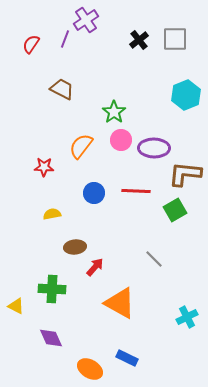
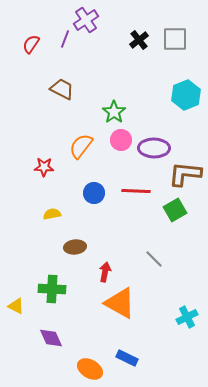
red arrow: moved 10 px right, 5 px down; rotated 30 degrees counterclockwise
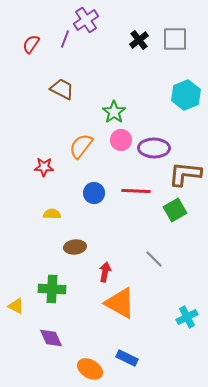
yellow semicircle: rotated 12 degrees clockwise
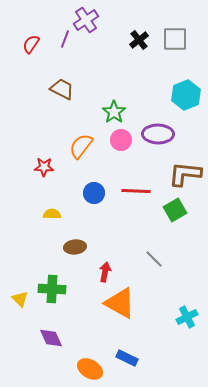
purple ellipse: moved 4 px right, 14 px up
yellow triangle: moved 4 px right, 7 px up; rotated 18 degrees clockwise
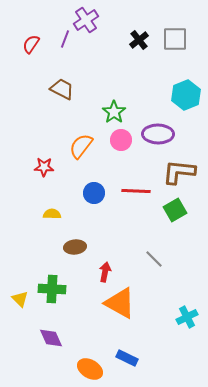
brown L-shape: moved 6 px left, 2 px up
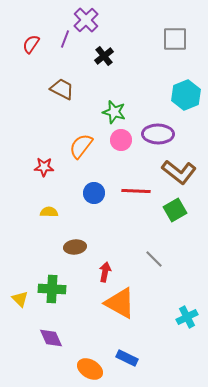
purple cross: rotated 10 degrees counterclockwise
black cross: moved 35 px left, 16 px down
green star: rotated 20 degrees counterclockwise
brown L-shape: rotated 148 degrees counterclockwise
yellow semicircle: moved 3 px left, 2 px up
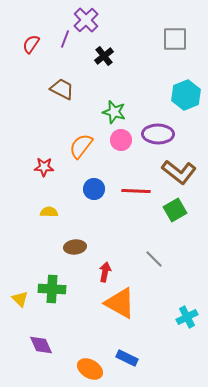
blue circle: moved 4 px up
purple diamond: moved 10 px left, 7 px down
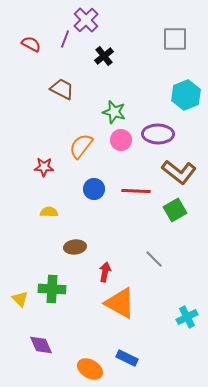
red semicircle: rotated 84 degrees clockwise
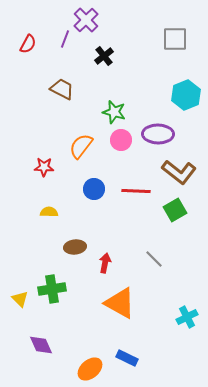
red semicircle: moved 3 px left; rotated 90 degrees clockwise
red arrow: moved 9 px up
green cross: rotated 12 degrees counterclockwise
orange ellipse: rotated 70 degrees counterclockwise
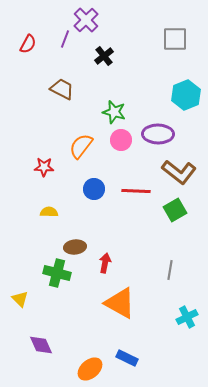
gray line: moved 16 px right, 11 px down; rotated 54 degrees clockwise
green cross: moved 5 px right, 16 px up; rotated 24 degrees clockwise
